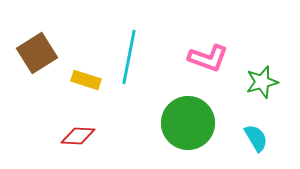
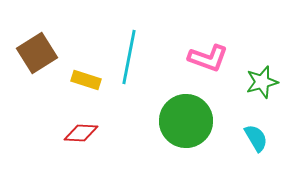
green circle: moved 2 px left, 2 px up
red diamond: moved 3 px right, 3 px up
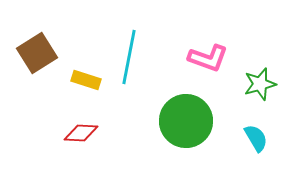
green star: moved 2 px left, 2 px down
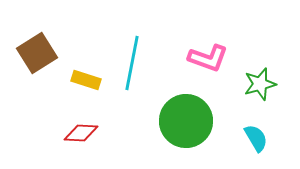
cyan line: moved 3 px right, 6 px down
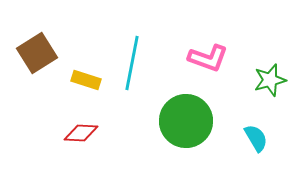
green star: moved 10 px right, 4 px up
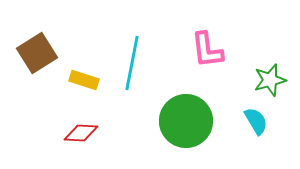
pink L-shape: moved 1 px left, 8 px up; rotated 63 degrees clockwise
yellow rectangle: moved 2 px left
cyan semicircle: moved 17 px up
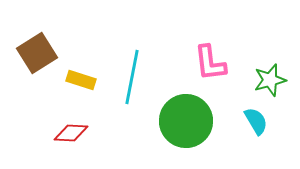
pink L-shape: moved 3 px right, 13 px down
cyan line: moved 14 px down
yellow rectangle: moved 3 px left
red diamond: moved 10 px left
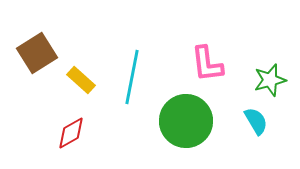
pink L-shape: moved 3 px left, 1 px down
yellow rectangle: rotated 24 degrees clockwise
red diamond: rotated 32 degrees counterclockwise
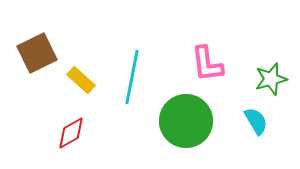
brown square: rotated 6 degrees clockwise
green star: moved 1 px right, 1 px up
